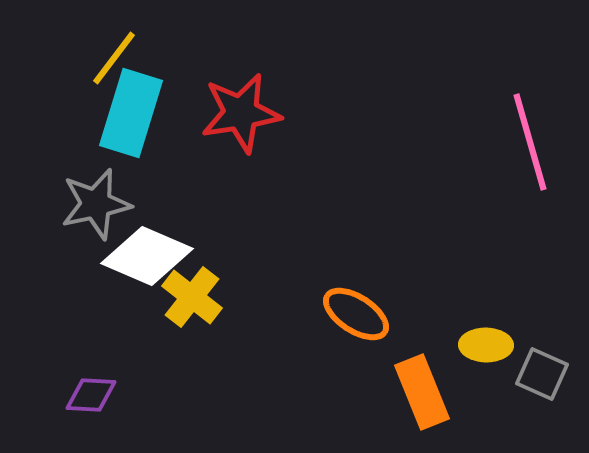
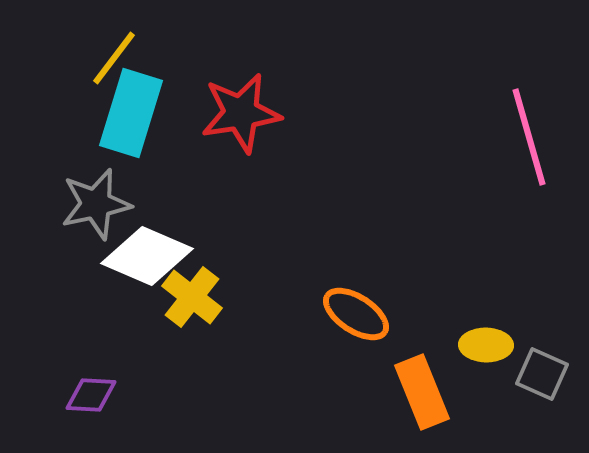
pink line: moved 1 px left, 5 px up
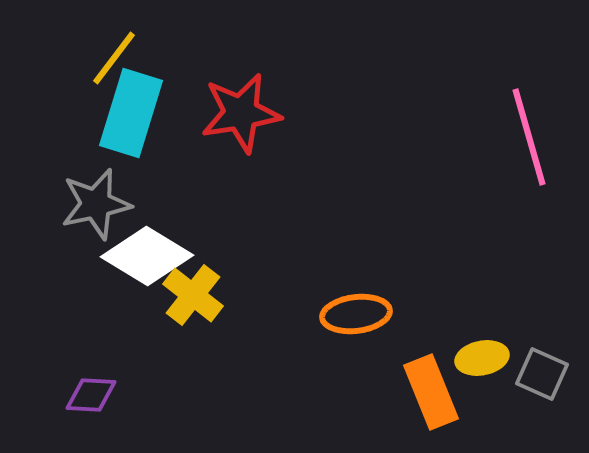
white diamond: rotated 8 degrees clockwise
yellow cross: moved 1 px right, 2 px up
orange ellipse: rotated 40 degrees counterclockwise
yellow ellipse: moved 4 px left, 13 px down; rotated 12 degrees counterclockwise
orange rectangle: moved 9 px right
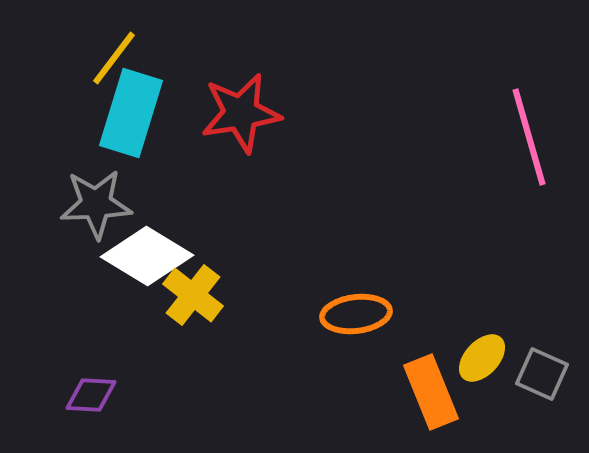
gray star: rotated 10 degrees clockwise
yellow ellipse: rotated 36 degrees counterclockwise
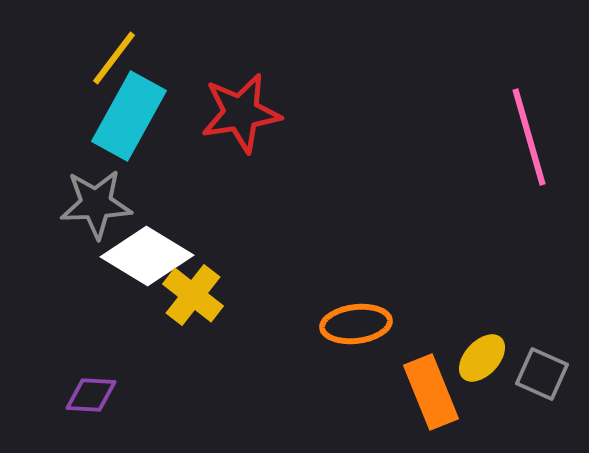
cyan rectangle: moved 2 px left, 3 px down; rotated 12 degrees clockwise
orange ellipse: moved 10 px down
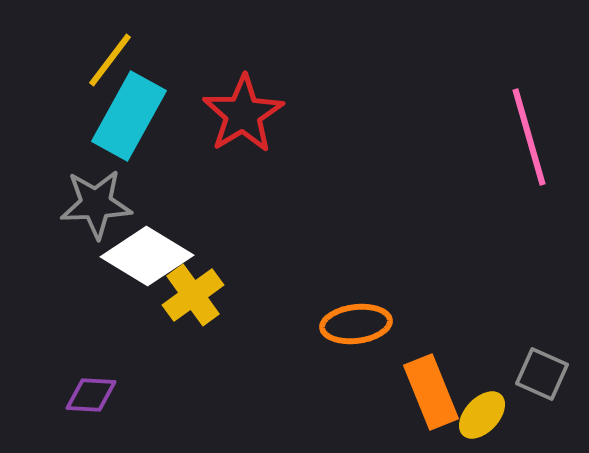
yellow line: moved 4 px left, 2 px down
red star: moved 2 px right, 1 px down; rotated 22 degrees counterclockwise
yellow cross: rotated 16 degrees clockwise
yellow ellipse: moved 57 px down
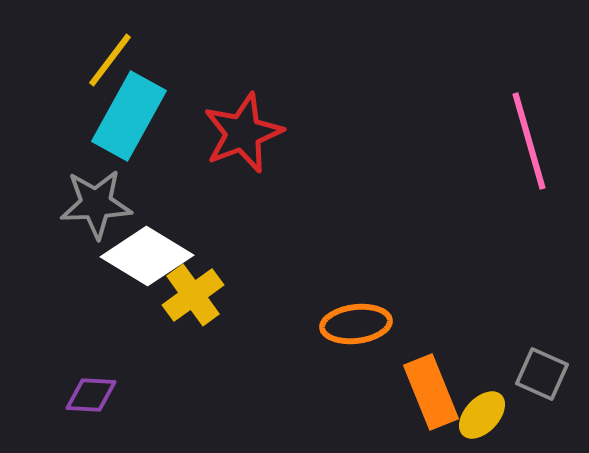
red star: moved 19 px down; rotated 10 degrees clockwise
pink line: moved 4 px down
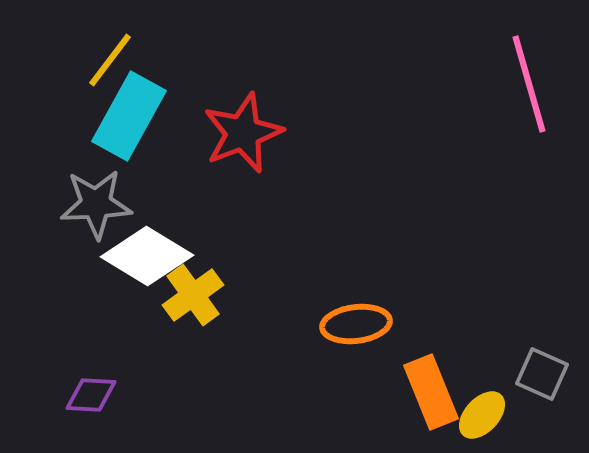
pink line: moved 57 px up
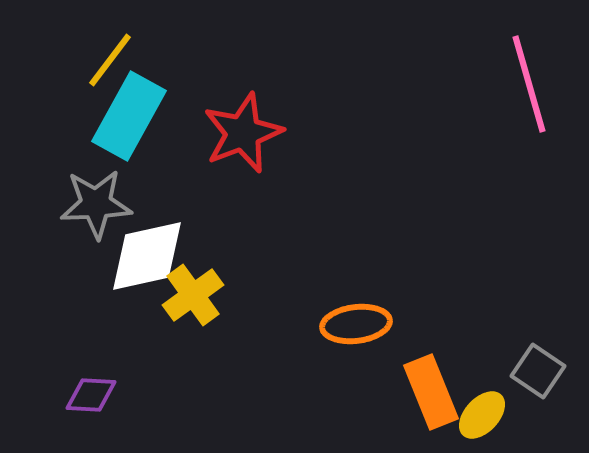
white diamond: rotated 44 degrees counterclockwise
gray square: moved 4 px left, 3 px up; rotated 10 degrees clockwise
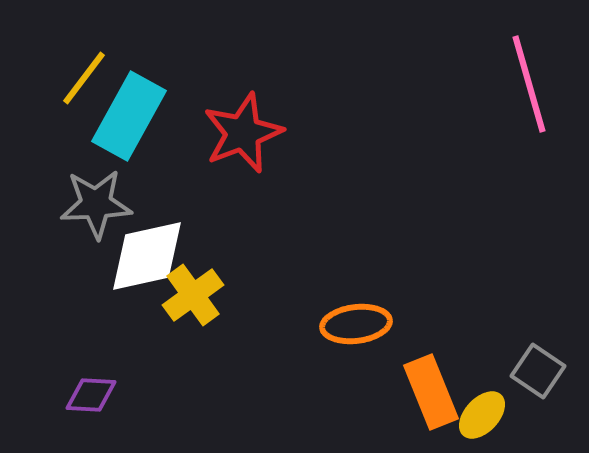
yellow line: moved 26 px left, 18 px down
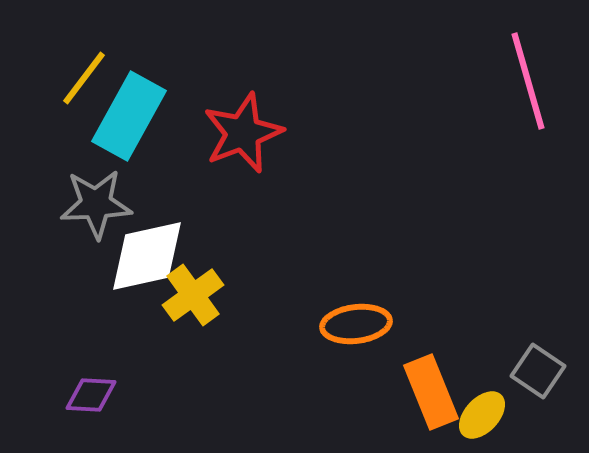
pink line: moved 1 px left, 3 px up
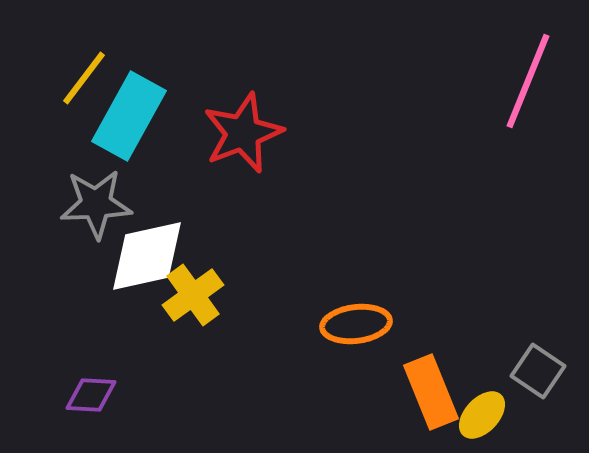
pink line: rotated 38 degrees clockwise
